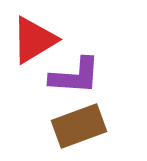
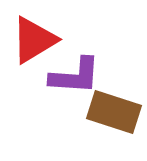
brown rectangle: moved 35 px right, 14 px up; rotated 38 degrees clockwise
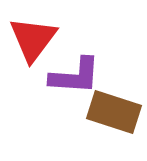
red triangle: moved 1 px left, 1 px up; rotated 22 degrees counterclockwise
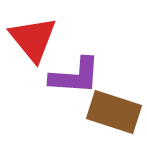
red triangle: rotated 16 degrees counterclockwise
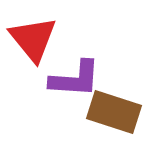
purple L-shape: moved 3 px down
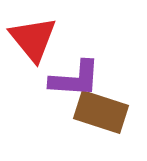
brown rectangle: moved 13 px left
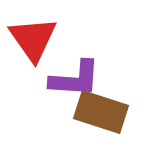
red triangle: rotated 4 degrees clockwise
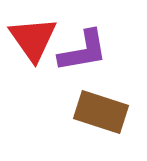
purple L-shape: moved 8 px right, 28 px up; rotated 14 degrees counterclockwise
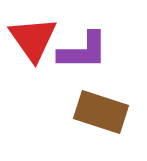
purple L-shape: rotated 10 degrees clockwise
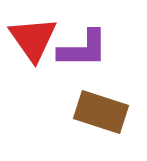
purple L-shape: moved 2 px up
